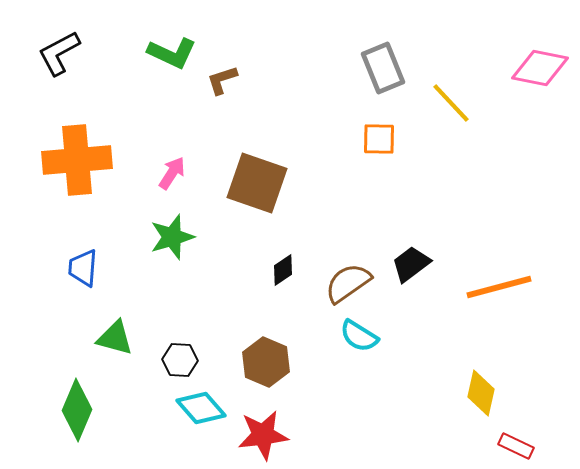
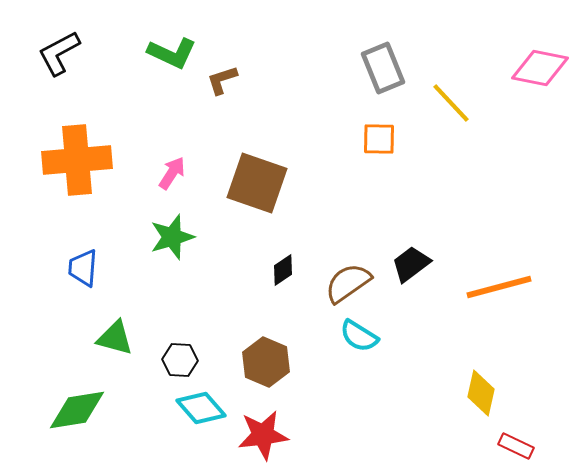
green diamond: rotated 58 degrees clockwise
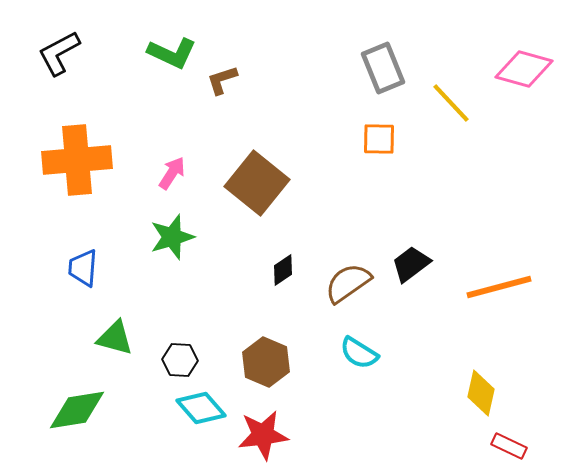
pink diamond: moved 16 px left, 1 px down; rotated 4 degrees clockwise
brown square: rotated 20 degrees clockwise
cyan semicircle: moved 17 px down
red rectangle: moved 7 px left
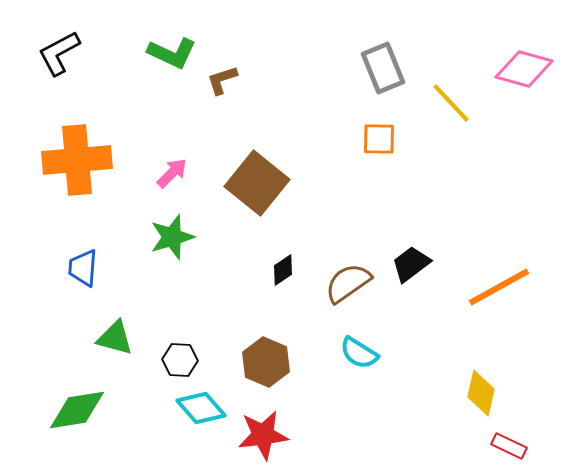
pink arrow: rotated 12 degrees clockwise
orange line: rotated 14 degrees counterclockwise
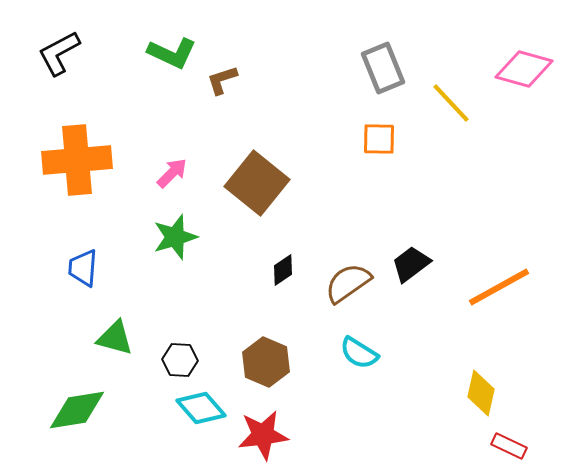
green star: moved 3 px right
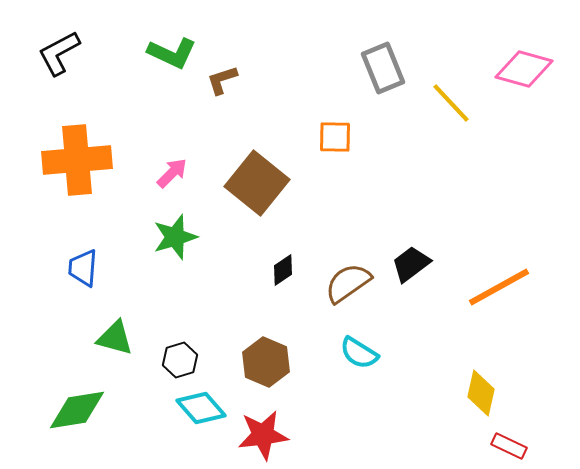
orange square: moved 44 px left, 2 px up
black hexagon: rotated 20 degrees counterclockwise
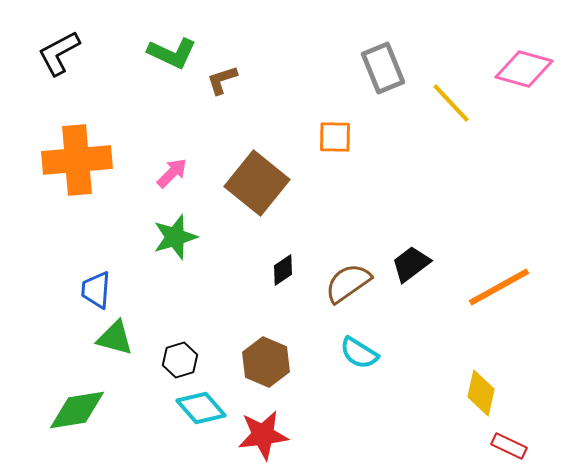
blue trapezoid: moved 13 px right, 22 px down
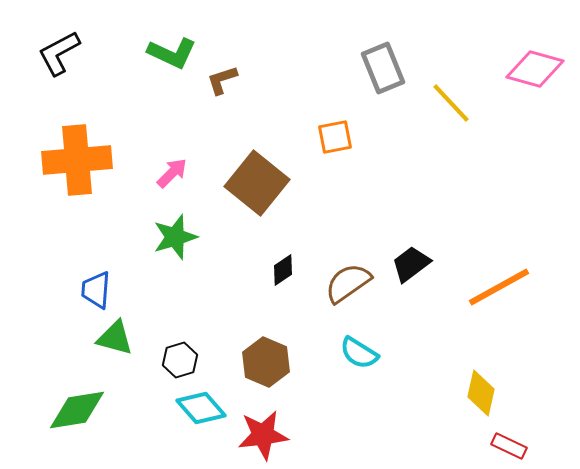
pink diamond: moved 11 px right
orange square: rotated 12 degrees counterclockwise
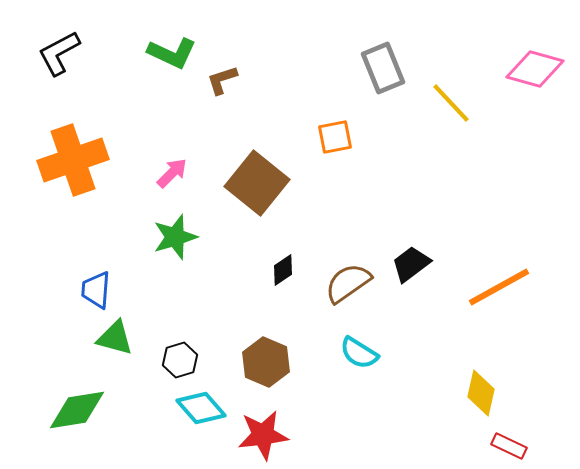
orange cross: moved 4 px left; rotated 14 degrees counterclockwise
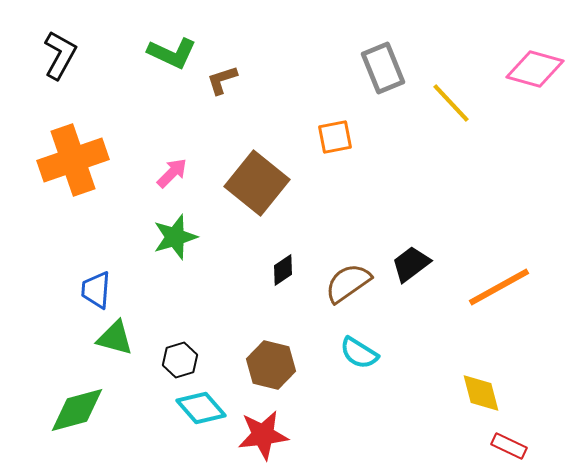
black L-shape: moved 1 px right, 2 px down; rotated 147 degrees clockwise
brown hexagon: moved 5 px right, 3 px down; rotated 9 degrees counterclockwise
yellow diamond: rotated 27 degrees counterclockwise
green diamond: rotated 6 degrees counterclockwise
